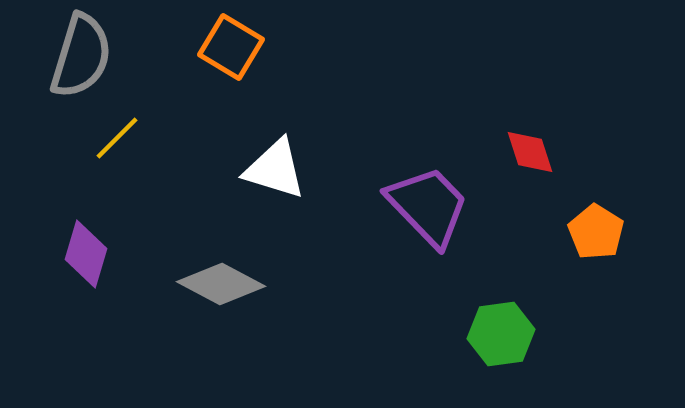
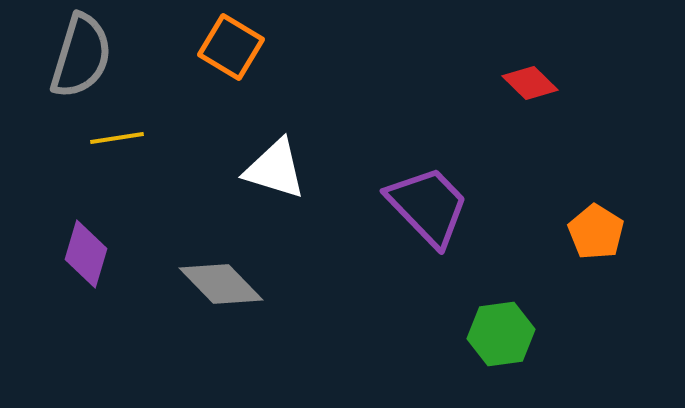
yellow line: rotated 36 degrees clockwise
red diamond: moved 69 px up; rotated 28 degrees counterclockwise
gray diamond: rotated 18 degrees clockwise
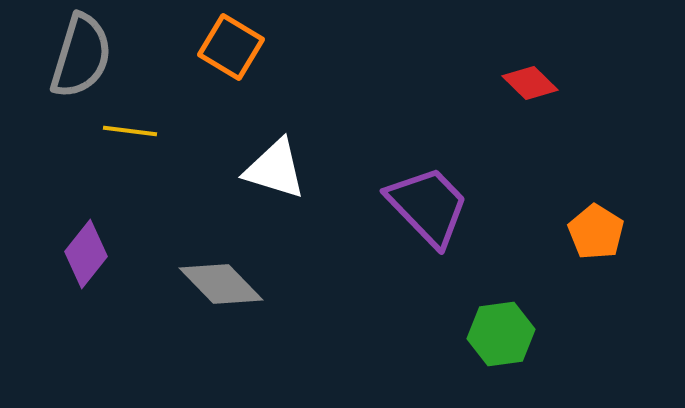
yellow line: moved 13 px right, 7 px up; rotated 16 degrees clockwise
purple diamond: rotated 22 degrees clockwise
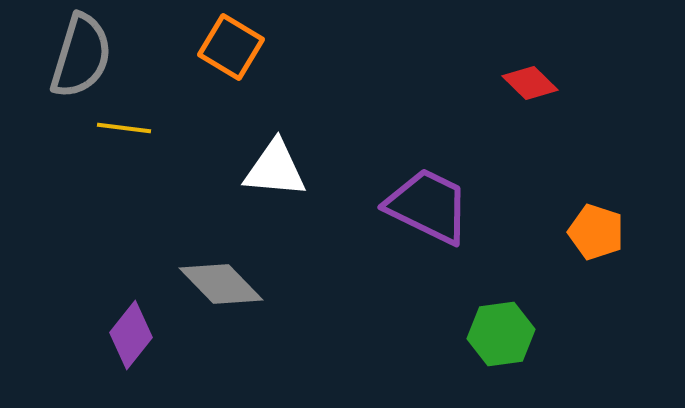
yellow line: moved 6 px left, 3 px up
white triangle: rotated 12 degrees counterclockwise
purple trapezoid: rotated 20 degrees counterclockwise
orange pentagon: rotated 14 degrees counterclockwise
purple diamond: moved 45 px right, 81 px down
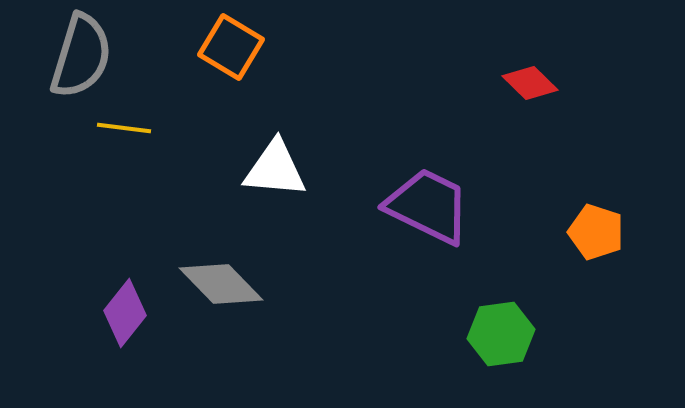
purple diamond: moved 6 px left, 22 px up
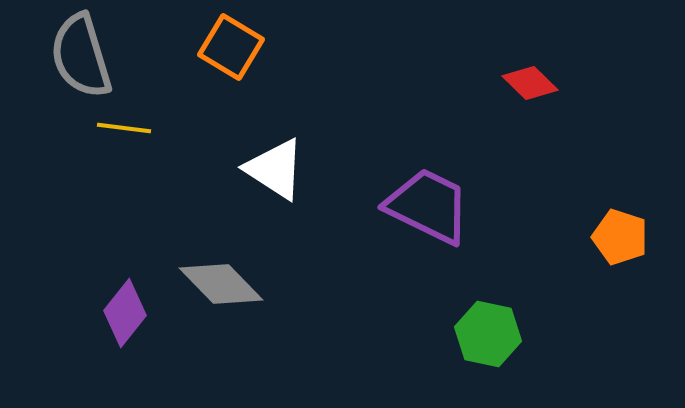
gray semicircle: rotated 146 degrees clockwise
white triangle: rotated 28 degrees clockwise
orange pentagon: moved 24 px right, 5 px down
green hexagon: moved 13 px left; rotated 20 degrees clockwise
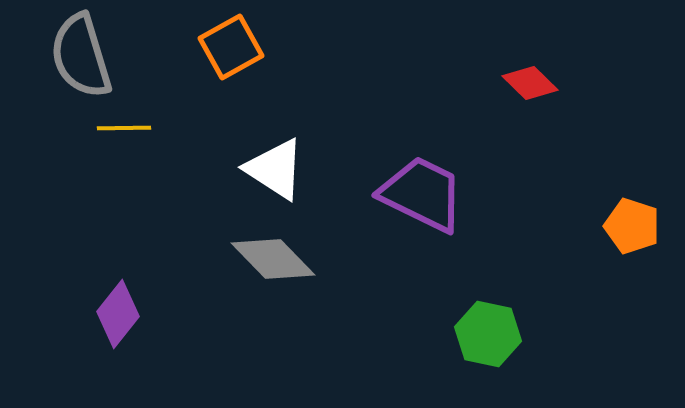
orange square: rotated 30 degrees clockwise
yellow line: rotated 8 degrees counterclockwise
purple trapezoid: moved 6 px left, 12 px up
orange pentagon: moved 12 px right, 11 px up
gray diamond: moved 52 px right, 25 px up
purple diamond: moved 7 px left, 1 px down
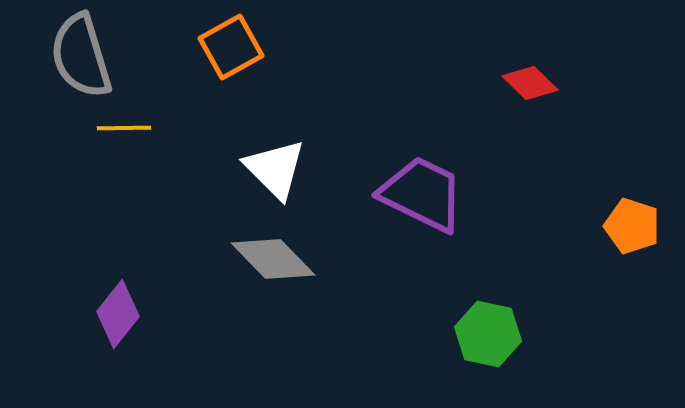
white triangle: rotated 12 degrees clockwise
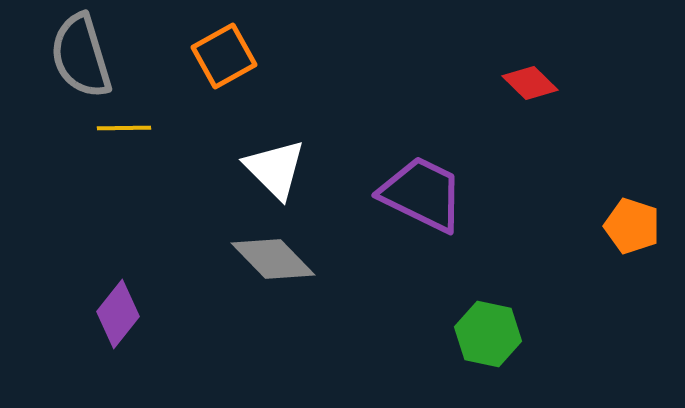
orange square: moved 7 px left, 9 px down
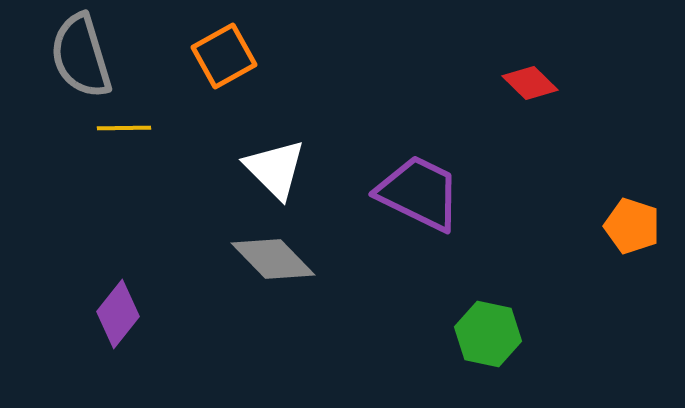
purple trapezoid: moved 3 px left, 1 px up
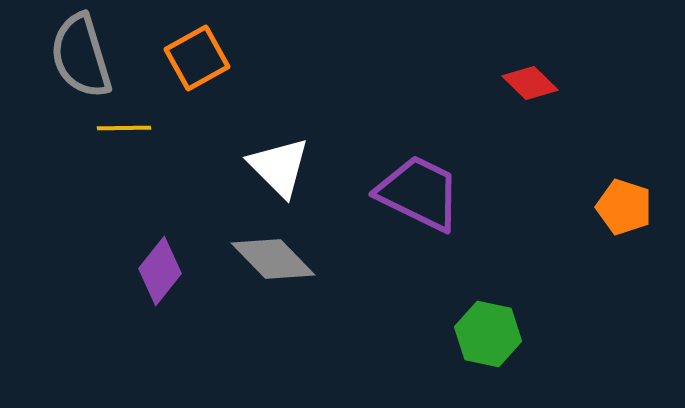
orange square: moved 27 px left, 2 px down
white triangle: moved 4 px right, 2 px up
orange pentagon: moved 8 px left, 19 px up
purple diamond: moved 42 px right, 43 px up
